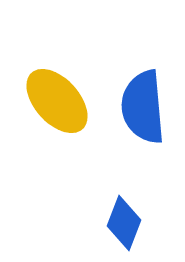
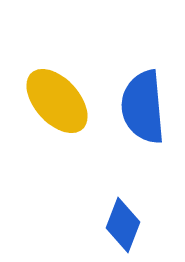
blue diamond: moved 1 px left, 2 px down
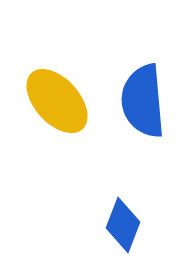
blue semicircle: moved 6 px up
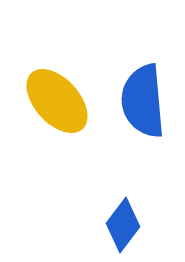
blue diamond: rotated 16 degrees clockwise
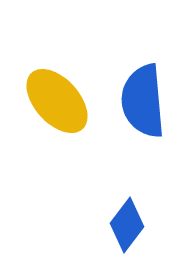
blue diamond: moved 4 px right
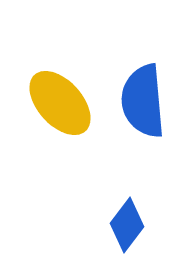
yellow ellipse: moved 3 px right, 2 px down
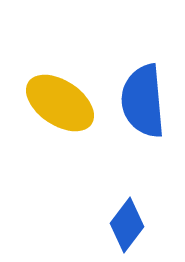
yellow ellipse: rotated 14 degrees counterclockwise
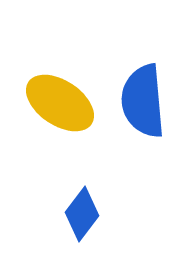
blue diamond: moved 45 px left, 11 px up
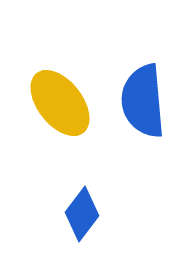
yellow ellipse: rotated 18 degrees clockwise
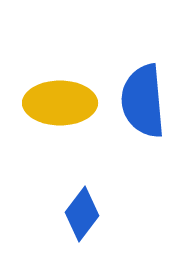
yellow ellipse: rotated 52 degrees counterclockwise
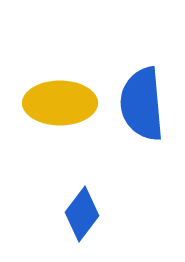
blue semicircle: moved 1 px left, 3 px down
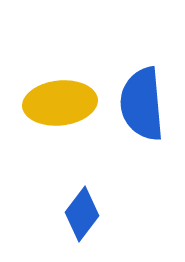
yellow ellipse: rotated 6 degrees counterclockwise
